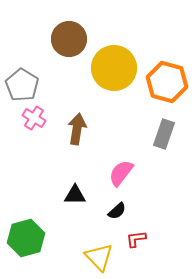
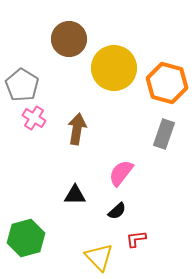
orange hexagon: moved 1 px down
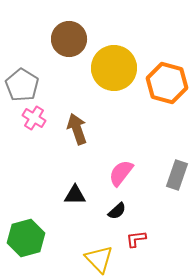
brown arrow: rotated 28 degrees counterclockwise
gray rectangle: moved 13 px right, 41 px down
yellow triangle: moved 2 px down
